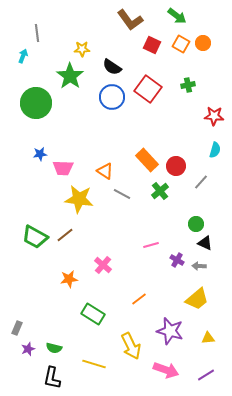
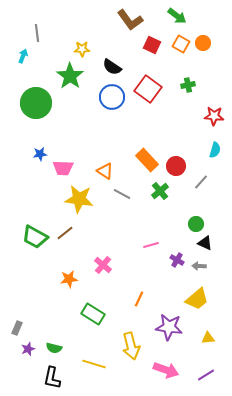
brown line at (65, 235): moved 2 px up
orange line at (139, 299): rotated 28 degrees counterclockwise
purple star at (170, 331): moved 1 px left, 4 px up; rotated 8 degrees counterclockwise
yellow arrow at (131, 346): rotated 12 degrees clockwise
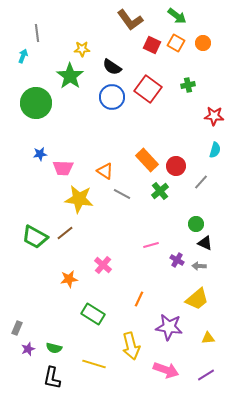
orange square at (181, 44): moved 5 px left, 1 px up
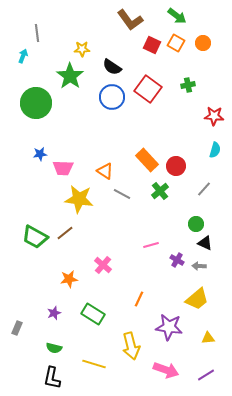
gray line at (201, 182): moved 3 px right, 7 px down
purple star at (28, 349): moved 26 px right, 36 px up
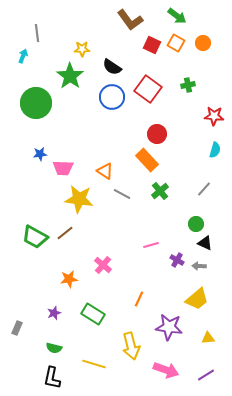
red circle at (176, 166): moved 19 px left, 32 px up
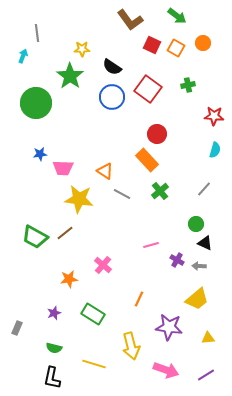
orange square at (176, 43): moved 5 px down
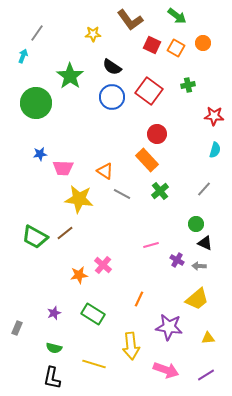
gray line at (37, 33): rotated 42 degrees clockwise
yellow star at (82, 49): moved 11 px right, 15 px up
red square at (148, 89): moved 1 px right, 2 px down
orange star at (69, 279): moved 10 px right, 4 px up
yellow arrow at (131, 346): rotated 8 degrees clockwise
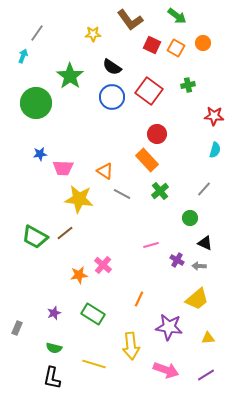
green circle at (196, 224): moved 6 px left, 6 px up
